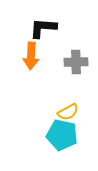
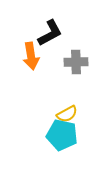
black L-shape: moved 7 px right, 5 px down; rotated 148 degrees clockwise
orange arrow: rotated 12 degrees counterclockwise
yellow semicircle: moved 1 px left, 2 px down
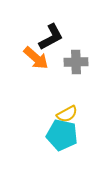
black L-shape: moved 1 px right, 4 px down
orange arrow: moved 5 px right, 2 px down; rotated 40 degrees counterclockwise
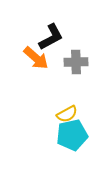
cyan pentagon: moved 10 px right; rotated 24 degrees counterclockwise
